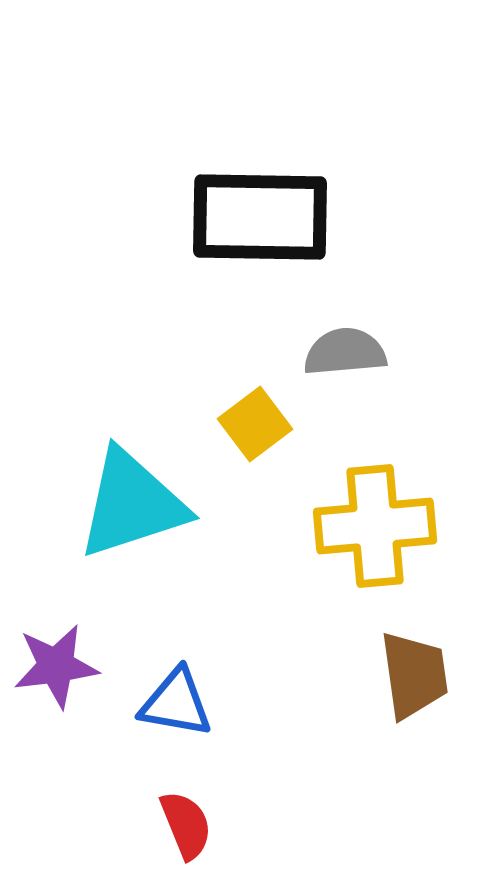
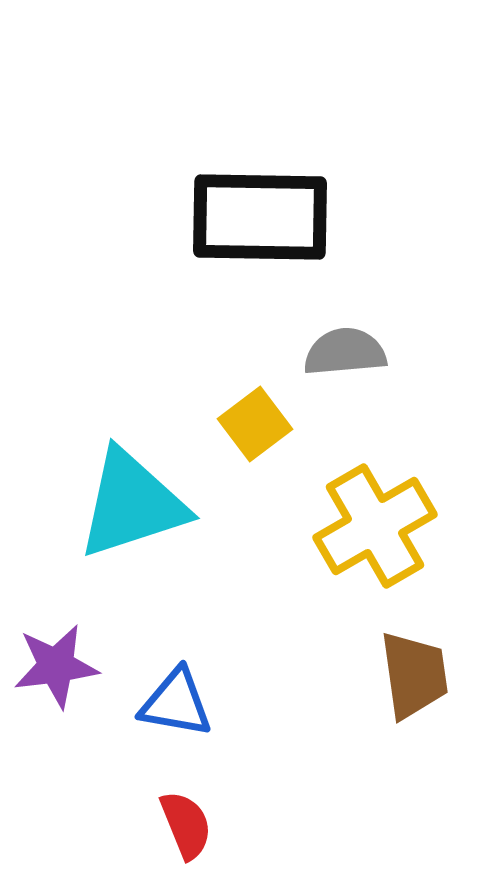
yellow cross: rotated 25 degrees counterclockwise
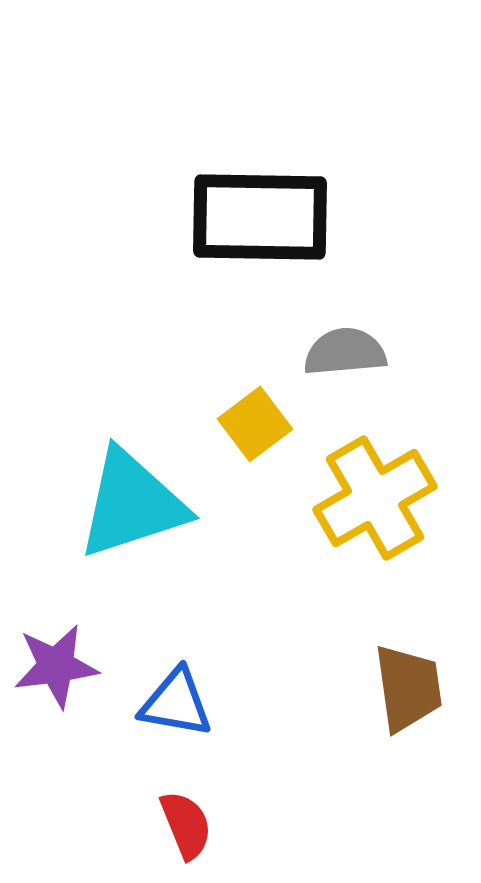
yellow cross: moved 28 px up
brown trapezoid: moved 6 px left, 13 px down
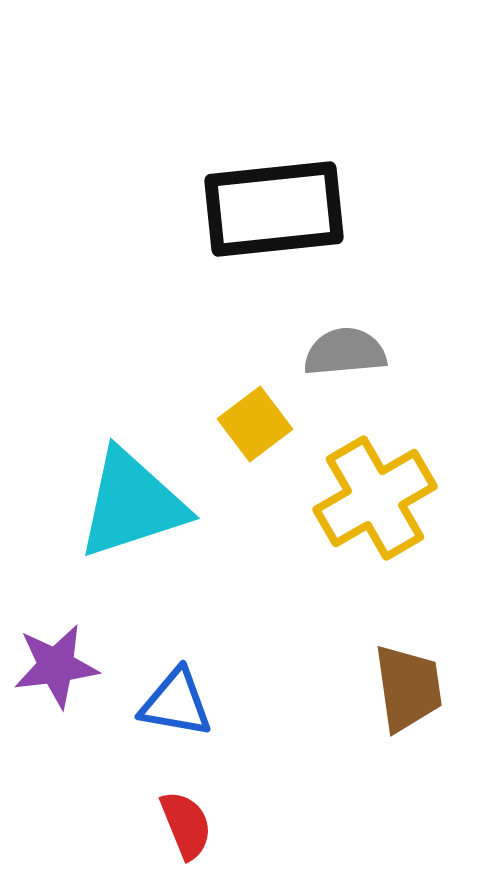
black rectangle: moved 14 px right, 8 px up; rotated 7 degrees counterclockwise
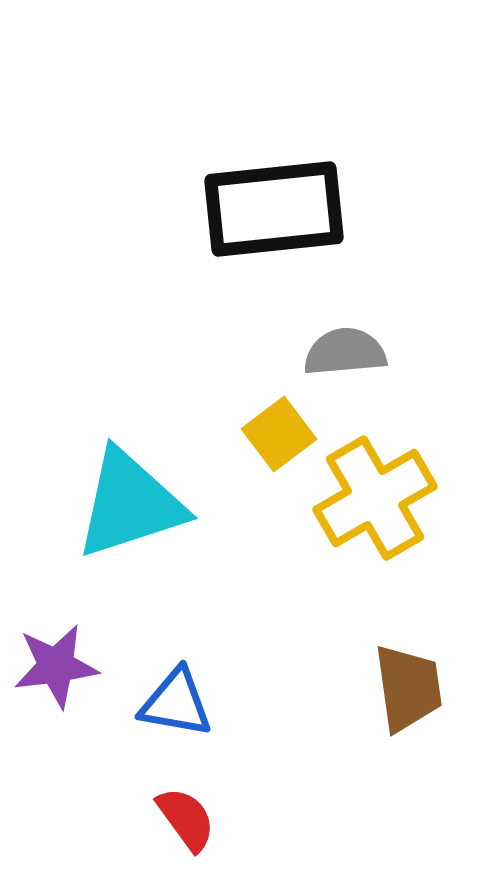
yellow square: moved 24 px right, 10 px down
cyan triangle: moved 2 px left
red semicircle: moved 6 px up; rotated 14 degrees counterclockwise
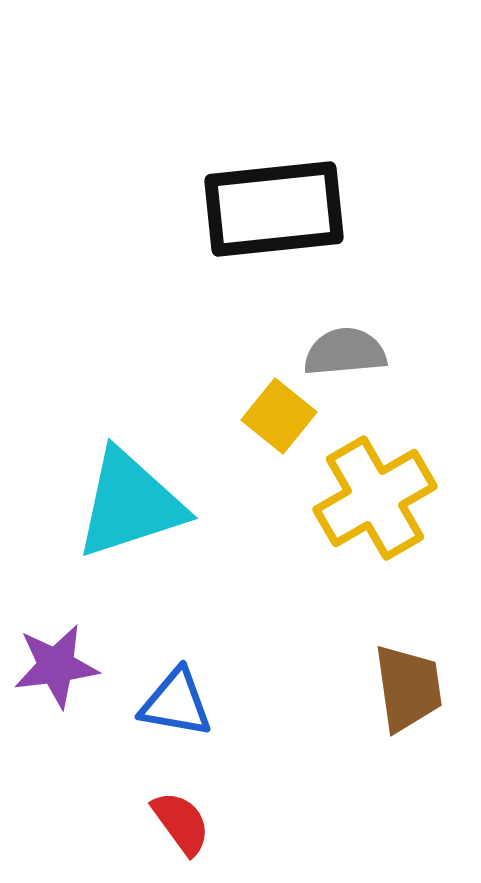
yellow square: moved 18 px up; rotated 14 degrees counterclockwise
red semicircle: moved 5 px left, 4 px down
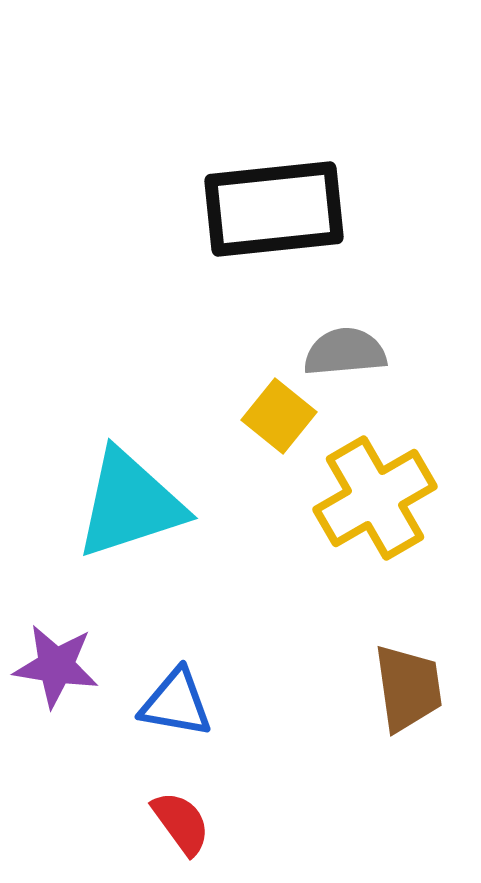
purple star: rotated 16 degrees clockwise
